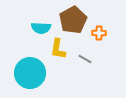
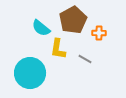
cyan semicircle: rotated 36 degrees clockwise
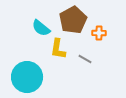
cyan circle: moved 3 px left, 4 px down
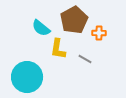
brown pentagon: moved 1 px right
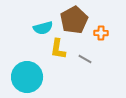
cyan semicircle: moved 2 px right; rotated 54 degrees counterclockwise
orange cross: moved 2 px right
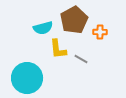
orange cross: moved 1 px left, 1 px up
yellow L-shape: rotated 15 degrees counterclockwise
gray line: moved 4 px left
cyan circle: moved 1 px down
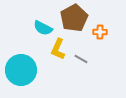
brown pentagon: moved 2 px up
cyan semicircle: rotated 42 degrees clockwise
yellow L-shape: rotated 30 degrees clockwise
cyan circle: moved 6 px left, 8 px up
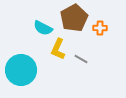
orange cross: moved 4 px up
